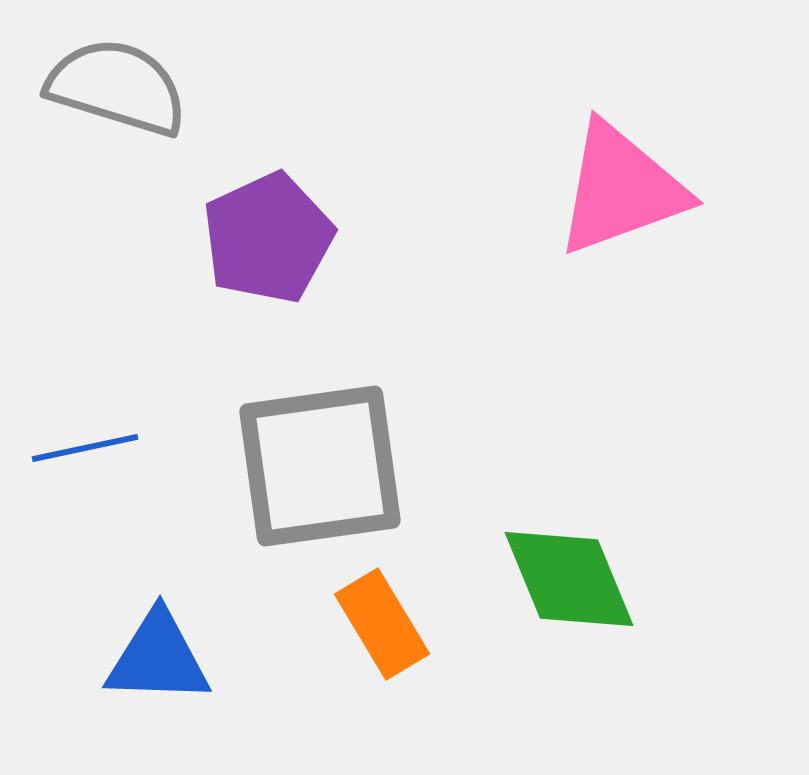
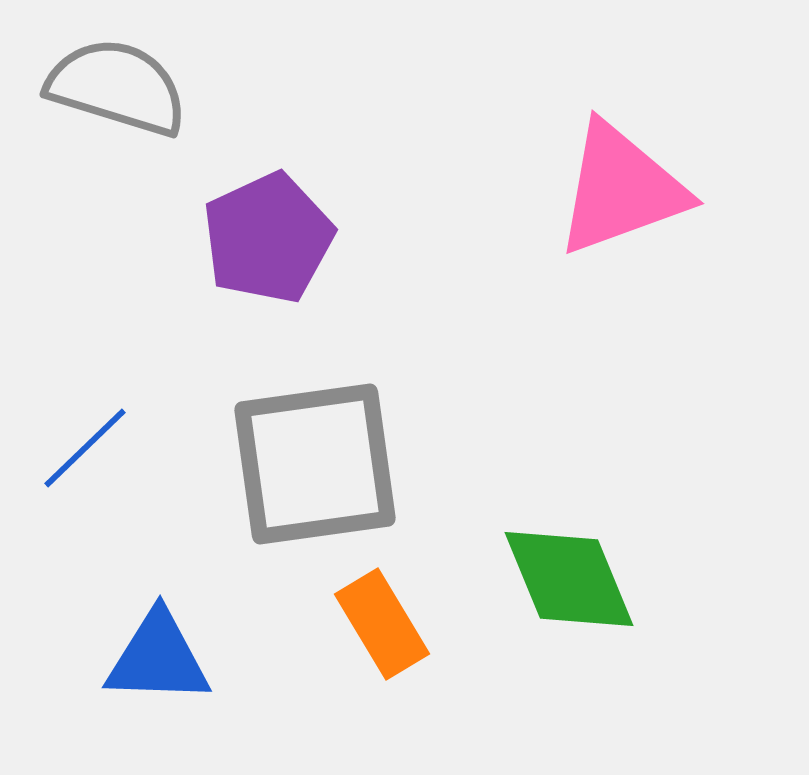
blue line: rotated 32 degrees counterclockwise
gray square: moved 5 px left, 2 px up
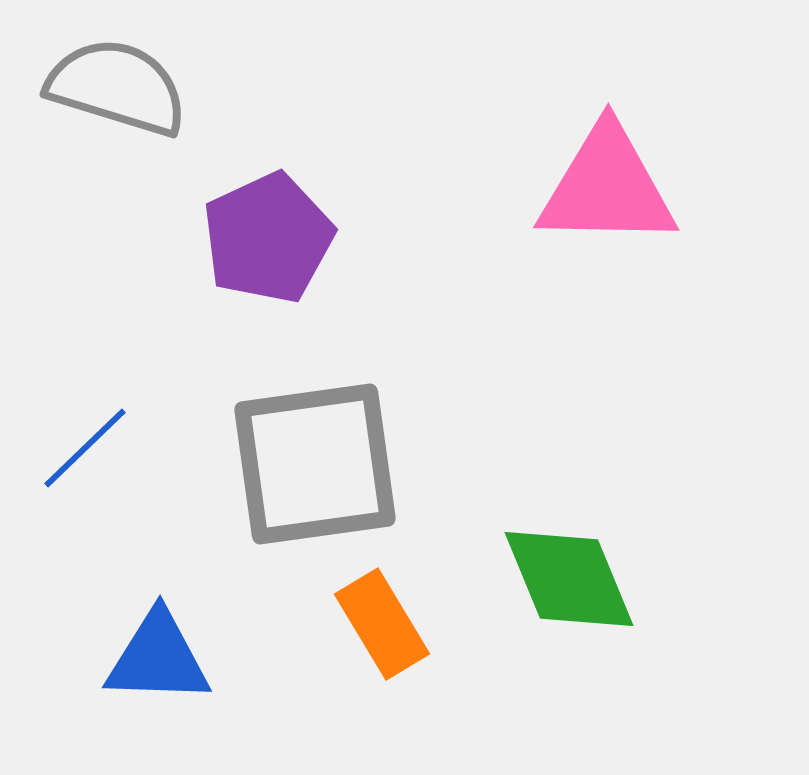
pink triangle: moved 14 px left, 2 px up; rotated 21 degrees clockwise
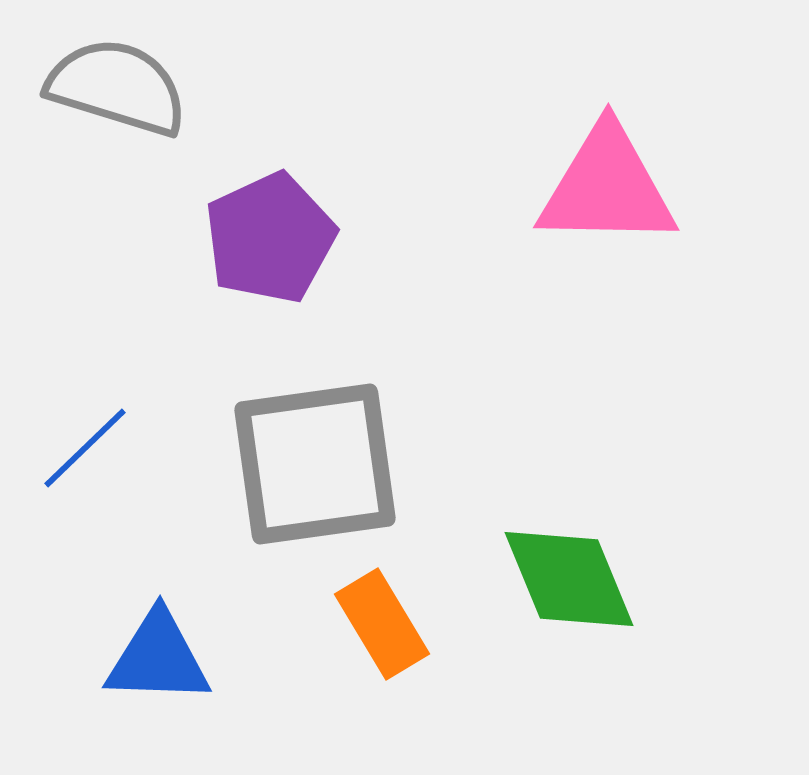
purple pentagon: moved 2 px right
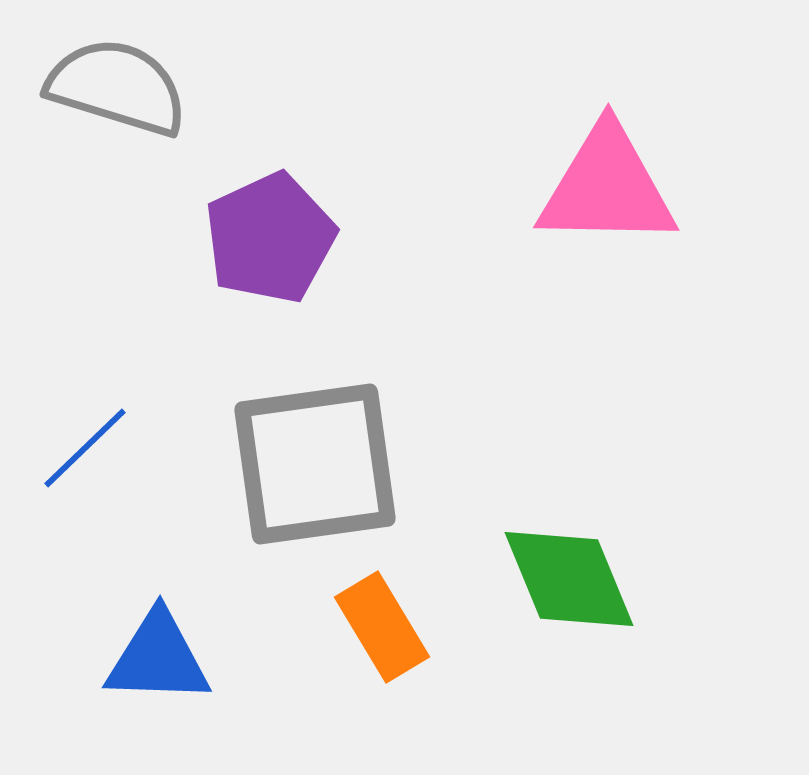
orange rectangle: moved 3 px down
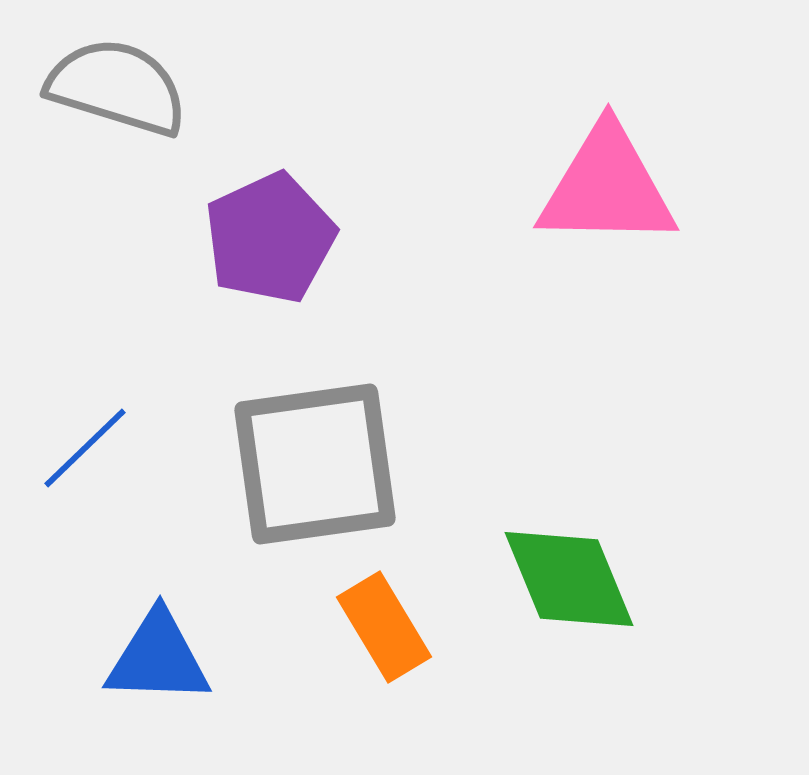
orange rectangle: moved 2 px right
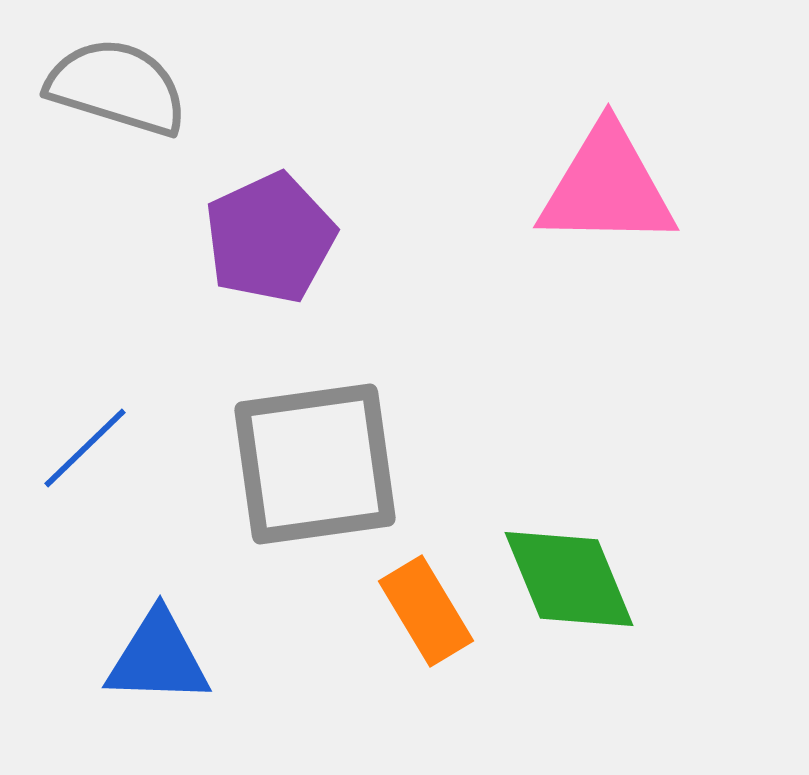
orange rectangle: moved 42 px right, 16 px up
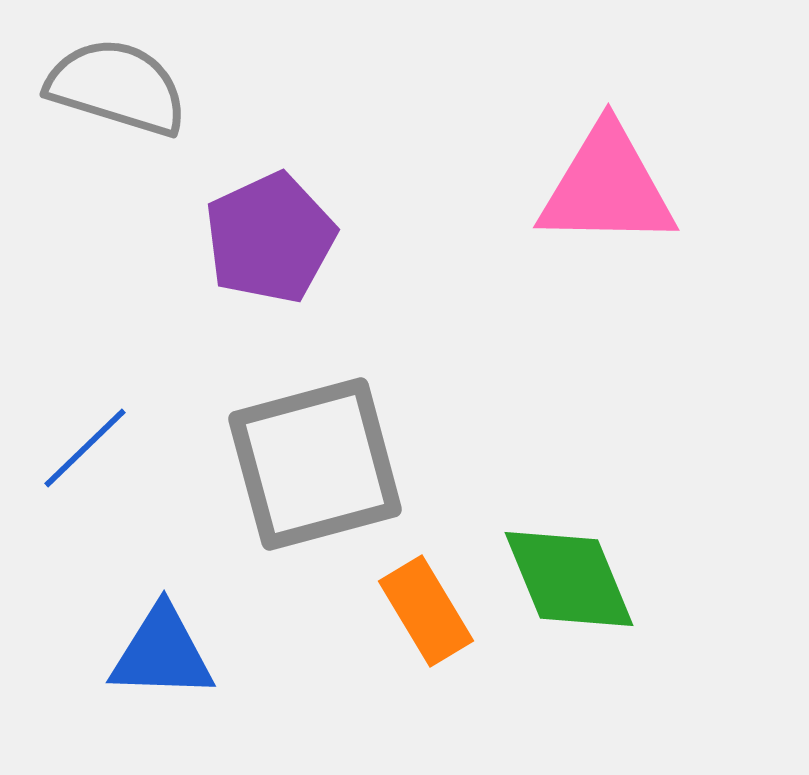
gray square: rotated 7 degrees counterclockwise
blue triangle: moved 4 px right, 5 px up
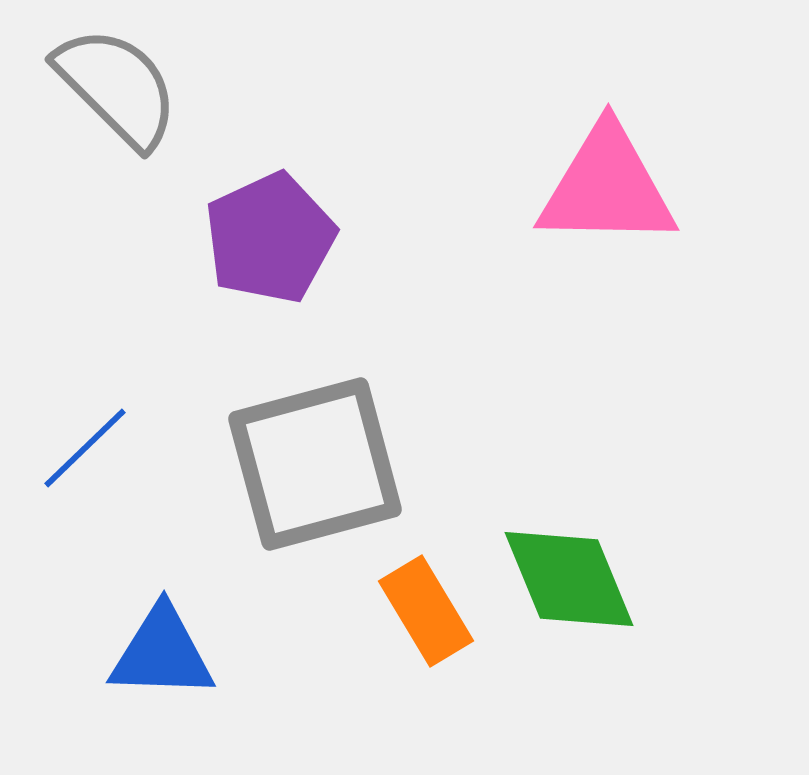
gray semicircle: rotated 28 degrees clockwise
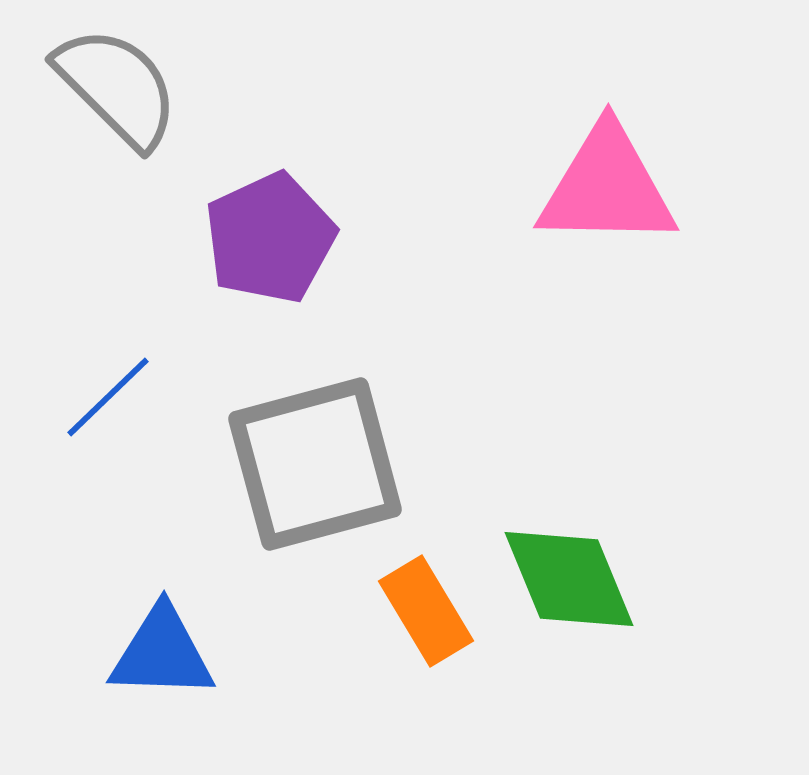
blue line: moved 23 px right, 51 px up
